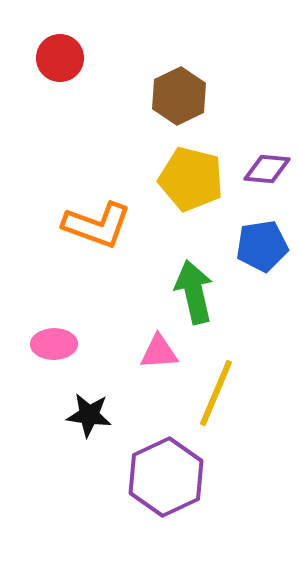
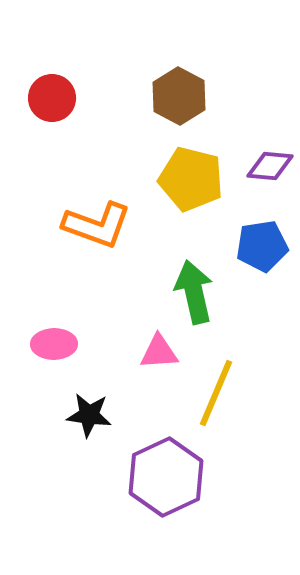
red circle: moved 8 px left, 40 px down
brown hexagon: rotated 6 degrees counterclockwise
purple diamond: moved 3 px right, 3 px up
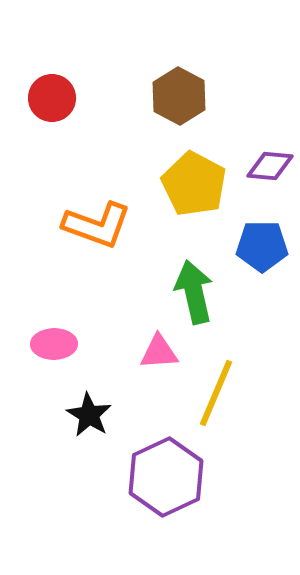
yellow pentagon: moved 3 px right, 5 px down; rotated 14 degrees clockwise
blue pentagon: rotated 9 degrees clockwise
black star: rotated 24 degrees clockwise
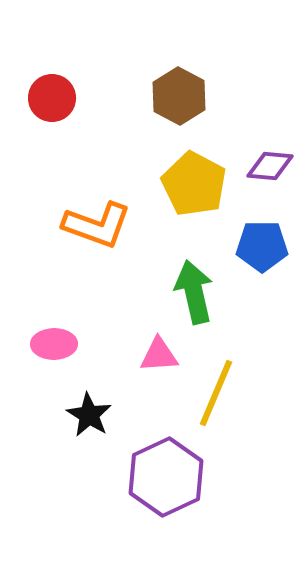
pink triangle: moved 3 px down
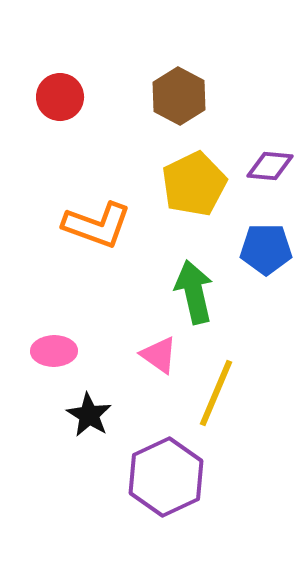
red circle: moved 8 px right, 1 px up
yellow pentagon: rotated 18 degrees clockwise
blue pentagon: moved 4 px right, 3 px down
pink ellipse: moved 7 px down
pink triangle: rotated 39 degrees clockwise
